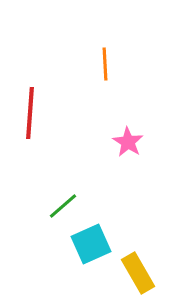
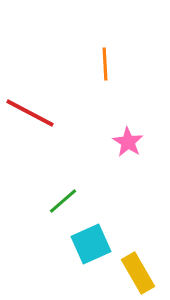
red line: rotated 66 degrees counterclockwise
green line: moved 5 px up
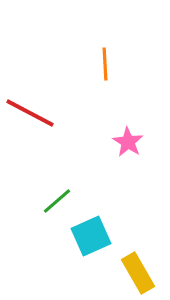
green line: moved 6 px left
cyan square: moved 8 px up
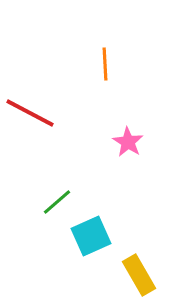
green line: moved 1 px down
yellow rectangle: moved 1 px right, 2 px down
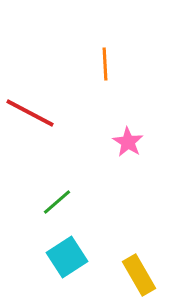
cyan square: moved 24 px left, 21 px down; rotated 9 degrees counterclockwise
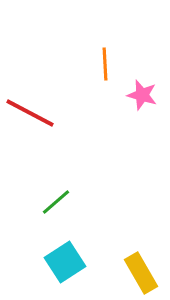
pink star: moved 14 px right, 47 px up; rotated 16 degrees counterclockwise
green line: moved 1 px left
cyan square: moved 2 px left, 5 px down
yellow rectangle: moved 2 px right, 2 px up
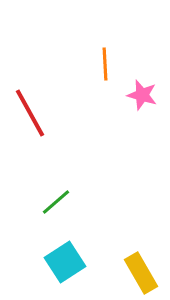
red line: rotated 33 degrees clockwise
